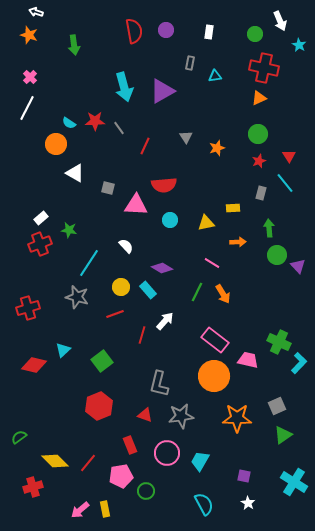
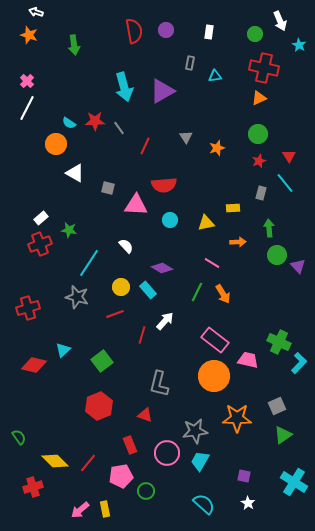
pink cross at (30, 77): moved 3 px left, 4 px down
gray star at (181, 416): moved 14 px right, 15 px down
green semicircle at (19, 437): rotated 91 degrees clockwise
cyan semicircle at (204, 504): rotated 20 degrees counterclockwise
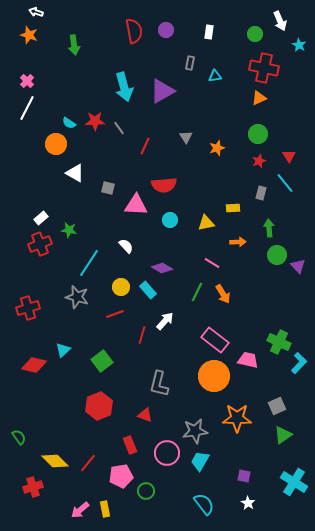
cyan semicircle at (204, 504): rotated 10 degrees clockwise
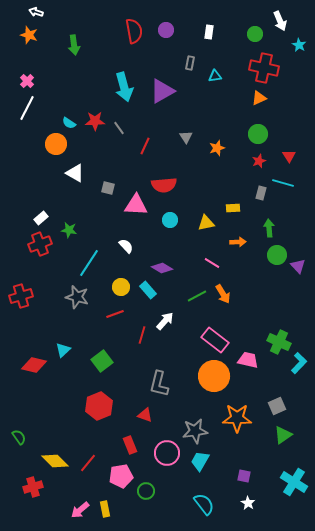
cyan line at (285, 183): moved 2 px left; rotated 35 degrees counterclockwise
green line at (197, 292): moved 4 px down; rotated 36 degrees clockwise
red cross at (28, 308): moved 7 px left, 12 px up
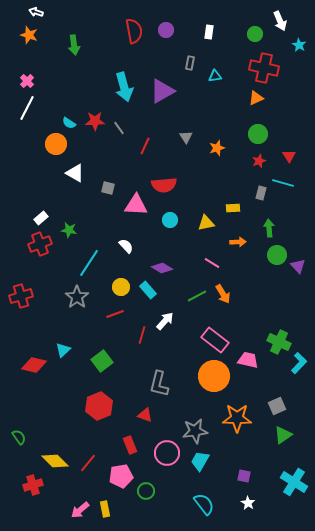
orange triangle at (259, 98): moved 3 px left
gray star at (77, 297): rotated 20 degrees clockwise
red cross at (33, 487): moved 2 px up
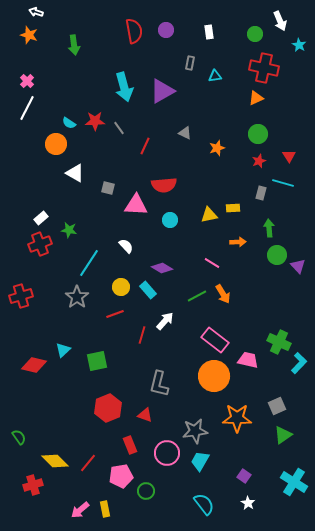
white rectangle at (209, 32): rotated 16 degrees counterclockwise
gray triangle at (186, 137): moved 1 px left, 4 px up; rotated 32 degrees counterclockwise
yellow triangle at (206, 223): moved 3 px right, 8 px up
green square at (102, 361): moved 5 px left; rotated 25 degrees clockwise
red hexagon at (99, 406): moved 9 px right, 2 px down
purple square at (244, 476): rotated 24 degrees clockwise
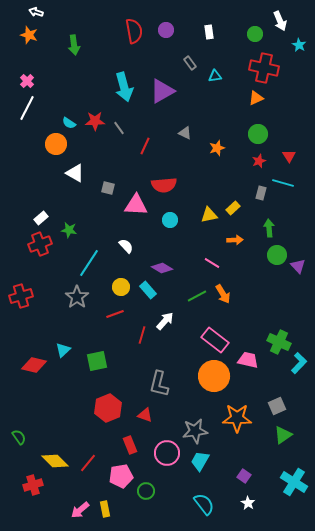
gray rectangle at (190, 63): rotated 48 degrees counterclockwise
yellow rectangle at (233, 208): rotated 40 degrees counterclockwise
orange arrow at (238, 242): moved 3 px left, 2 px up
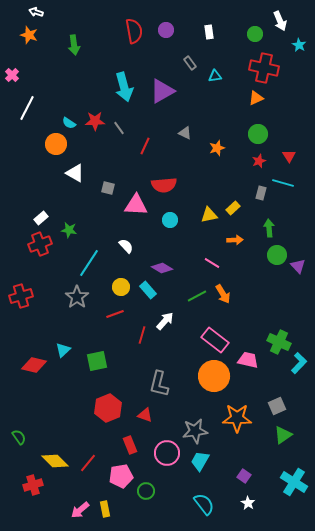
pink cross at (27, 81): moved 15 px left, 6 px up
